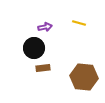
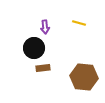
purple arrow: rotated 96 degrees clockwise
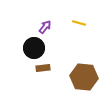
purple arrow: rotated 136 degrees counterclockwise
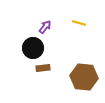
black circle: moved 1 px left
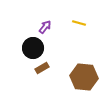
brown rectangle: moved 1 px left; rotated 24 degrees counterclockwise
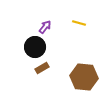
black circle: moved 2 px right, 1 px up
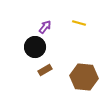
brown rectangle: moved 3 px right, 2 px down
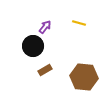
black circle: moved 2 px left, 1 px up
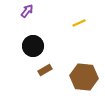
yellow line: rotated 40 degrees counterclockwise
purple arrow: moved 18 px left, 16 px up
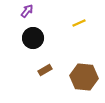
black circle: moved 8 px up
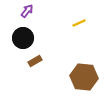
black circle: moved 10 px left
brown rectangle: moved 10 px left, 9 px up
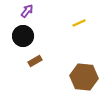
black circle: moved 2 px up
